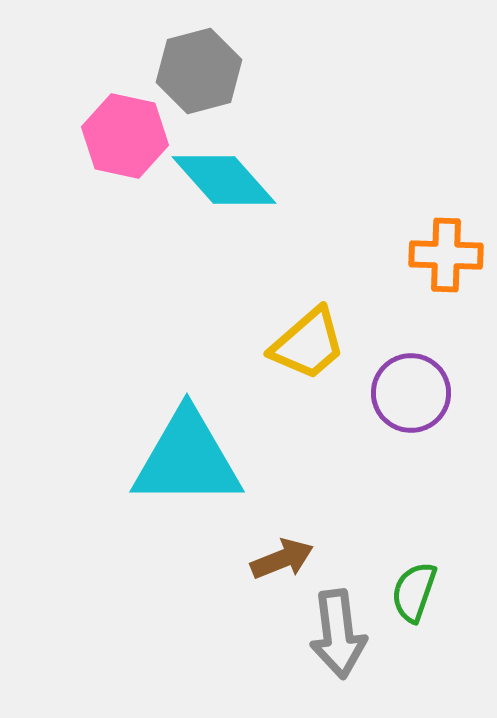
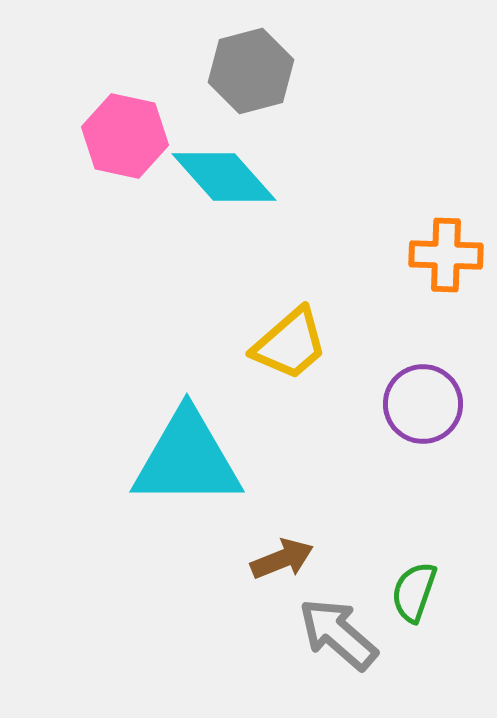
gray hexagon: moved 52 px right
cyan diamond: moved 3 px up
yellow trapezoid: moved 18 px left
purple circle: moved 12 px right, 11 px down
gray arrow: rotated 138 degrees clockwise
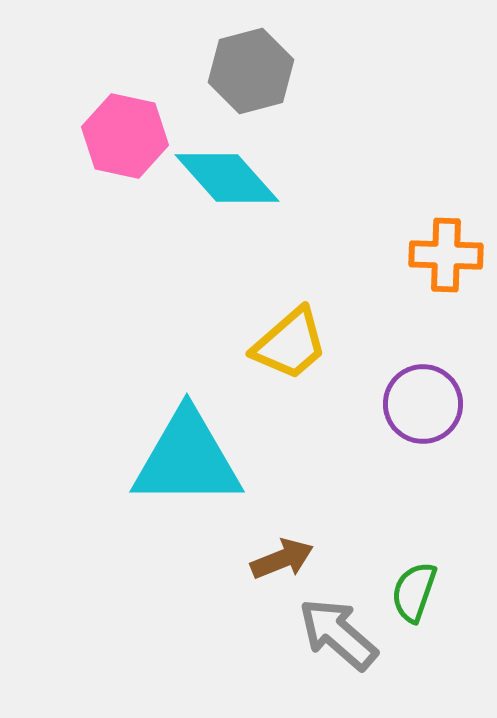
cyan diamond: moved 3 px right, 1 px down
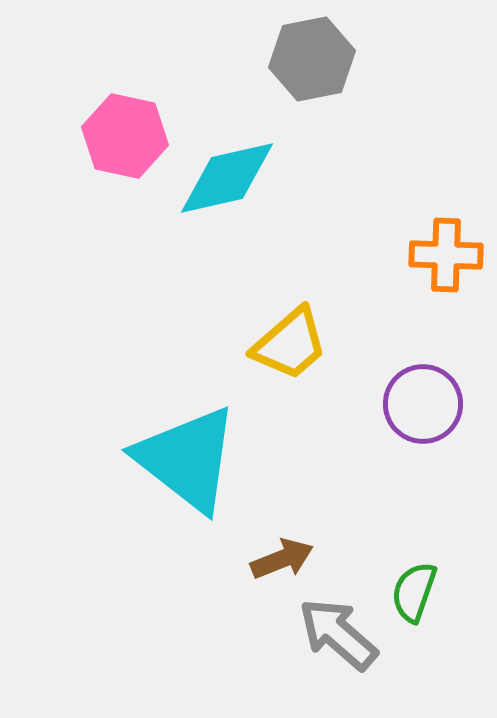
gray hexagon: moved 61 px right, 12 px up; rotated 4 degrees clockwise
cyan diamond: rotated 61 degrees counterclockwise
cyan triangle: rotated 38 degrees clockwise
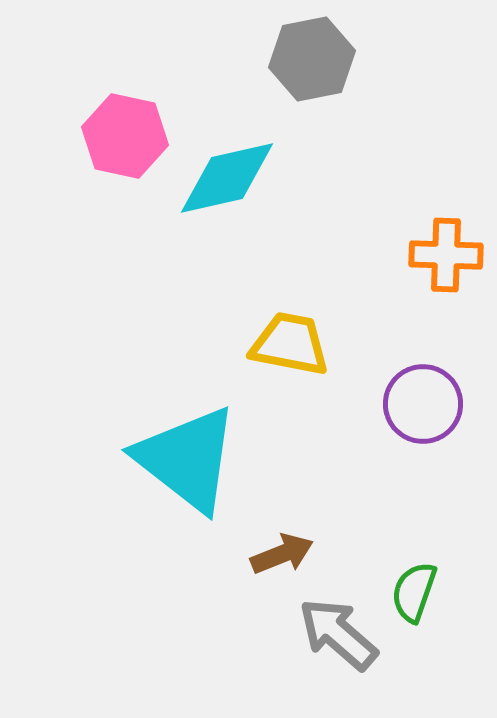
yellow trapezoid: rotated 128 degrees counterclockwise
brown arrow: moved 5 px up
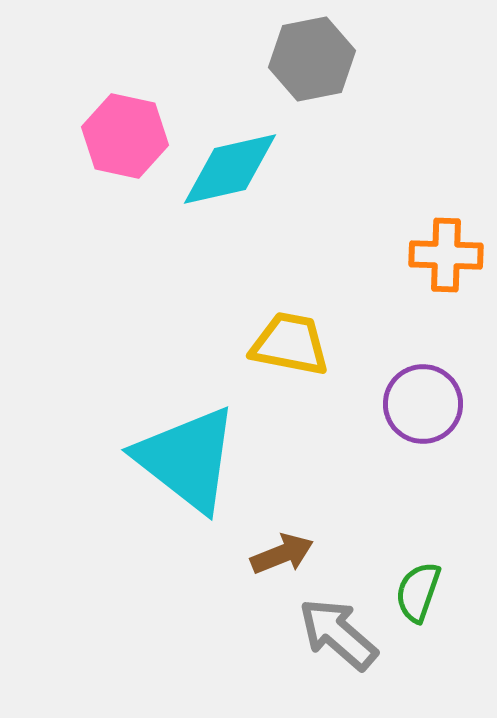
cyan diamond: moved 3 px right, 9 px up
green semicircle: moved 4 px right
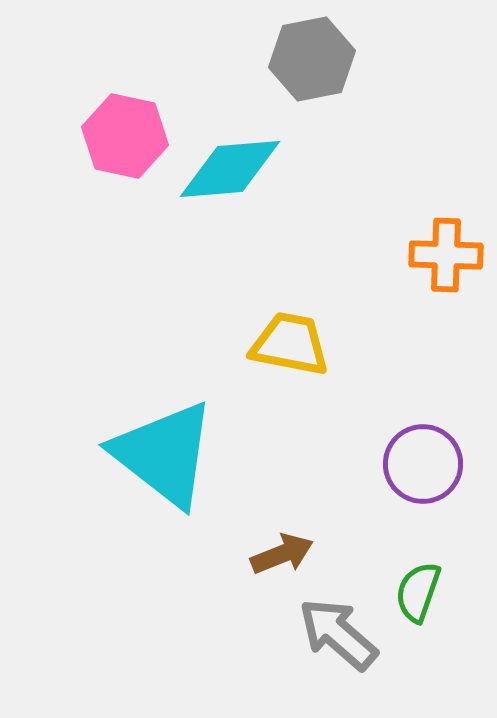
cyan diamond: rotated 8 degrees clockwise
purple circle: moved 60 px down
cyan triangle: moved 23 px left, 5 px up
